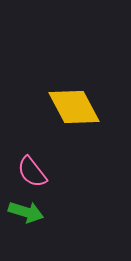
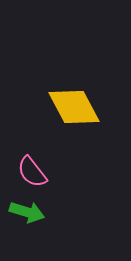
green arrow: moved 1 px right
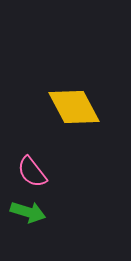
green arrow: moved 1 px right
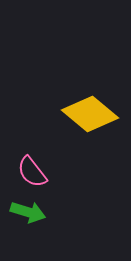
yellow diamond: moved 16 px right, 7 px down; rotated 22 degrees counterclockwise
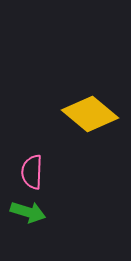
pink semicircle: rotated 40 degrees clockwise
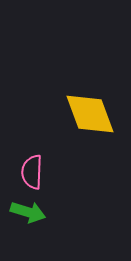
yellow diamond: rotated 30 degrees clockwise
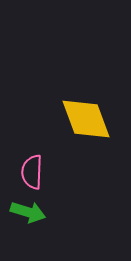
yellow diamond: moved 4 px left, 5 px down
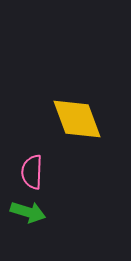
yellow diamond: moved 9 px left
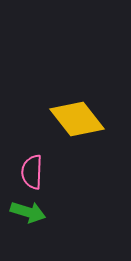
yellow diamond: rotated 18 degrees counterclockwise
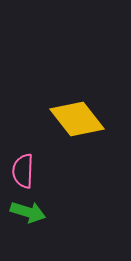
pink semicircle: moved 9 px left, 1 px up
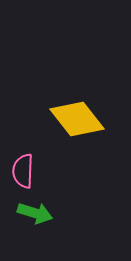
green arrow: moved 7 px right, 1 px down
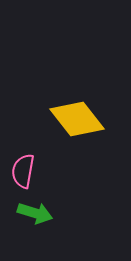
pink semicircle: rotated 8 degrees clockwise
